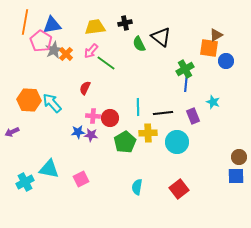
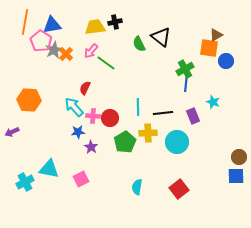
black cross: moved 10 px left, 1 px up
cyan arrow: moved 22 px right, 4 px down
purple star: moved 12 px down; rotated 24 degrees clockwise
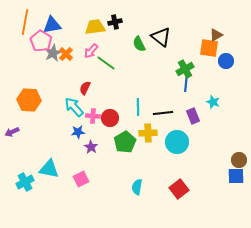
gray star: moved 1 px left, 3 px down
brown circle: moved 3 px down
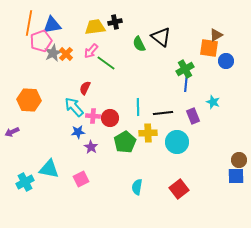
orange line: moved 4 px right, 1 px down
pink pentagon: rotated 20 degrees clockwise
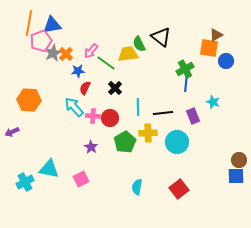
black cross: moved 66 px down; rotated 32 degrees counterclockwise
yellow trapezoid: moved 33 px right, 27 px down
blue star: moved 61 px up
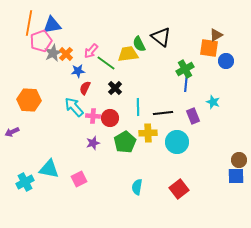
purple star: moved 2 px right, 4 px up; rotated 24 degrees clockwise
pink square: moved 2 px left
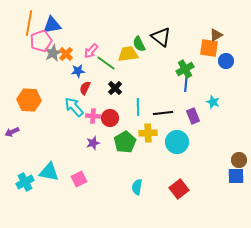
cyan triangle: moved 3 px down
